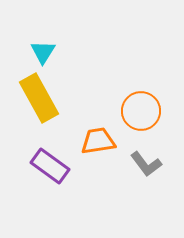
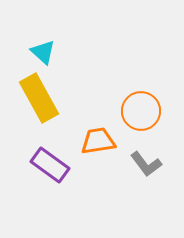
cyan triangle: rotated 20 degrees counterclockwise
purple rectangle: moved 1 px up
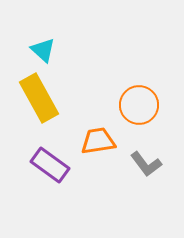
cyan triangle: moved 2 px up
orange circle: moved 2 px left, 6 px up
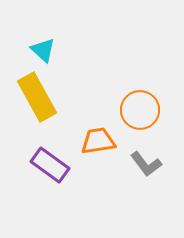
yellow rectangle: moved 2 px left, 1 px up
orange circle: moved 1 px right, 5 px down
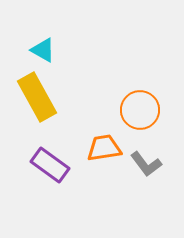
cyan triangle: rotated 12 degrees counterclockwise
orange trapezoid: moved 6 px right, 7 px down
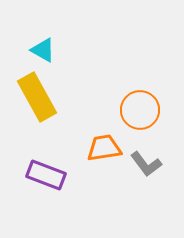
purple rectangle: moved 4 px left, 10 px down; rotated 15 degrees counterclockwise
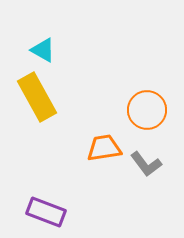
orange circle: moved 7 px right
purple rectangle: moved 37 px down
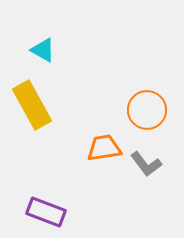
yellow rectangle: moved 5 px left, 8 px down
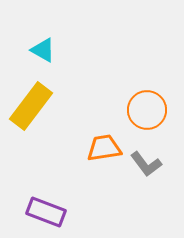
yellow rectangle: moved 1 px left, 1 px down; rotated 66 degrees clockwise
